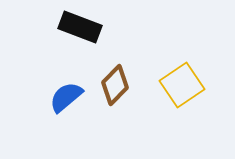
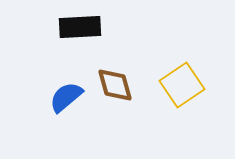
black rectangle: rotated 24 degrees counterclockwise
brown diamond: rotated 60 degrees counterclockwise
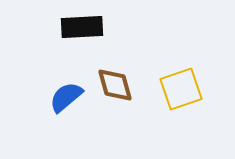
black rectangle: moved 2 px right
yellow square: moved 1 px left, 4 px down; rotated 15 degrees clockwise
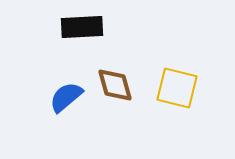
yellow square: moved 4 px left, 1 px up; rotated 33 degrees clockwise
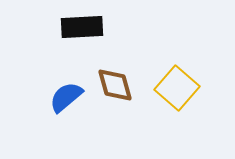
yellow square: rotated 27 degrees clockwise
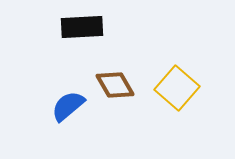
brown diamond: rotated 15 degrees counterclockwise
blue semicircle: moved 2 px right, 9 px down
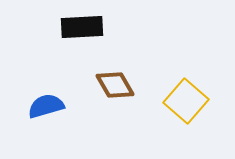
yellow square: moved 9 px right, 13 px down
blue semicircle: moved 22 px left; rotated 24 degrees clockwise
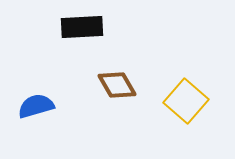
brown diamond: moved 2 px right
blue semicircle: moved 10 px left
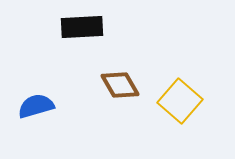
brown diamond: moved 3 px right
yellow square: moved 6 px left
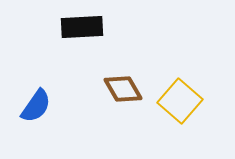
brown diamond: moved 3 px right, 4 px down
blue semicircle: rotated 141 degrees clockwise
